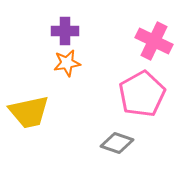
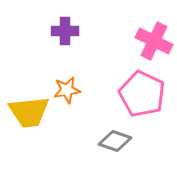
orange star: moved 27 px down
pink pentagon: rotated 18 degrees counterclockwise
yellow trapezoid: rotated 6 degrees clockwise
gray diamond: moved 2 px left, 2 px up
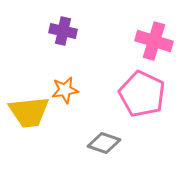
purple cross: moved 2 px left; rotated 12 degrees clockwise
pink cross: rotated 9 degrees counterclockwise
orange star: moved 2 px left
gray diamond: moved 11 px left, 2 px down
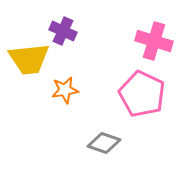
purple cross: rotated 12 degrees clockwise
yellow trapezoid: moved 53 px up
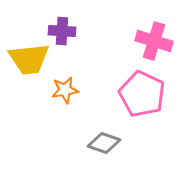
purple cross: moved 1 px left; rotated 20 degrees counterclockwise
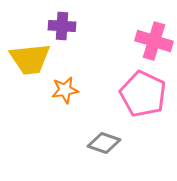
purple cross: moved 5 px up
yellow trapezoid: moved 1 px right
pink pentagon: moved 1 px right
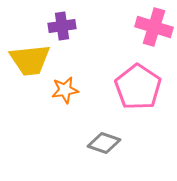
purple cross: rotated 12 degrees counterclockwise
pink cross: moved 14 px up
yellow trapezoid: moved 1 px down
pink pentagon: moved 5 px left, 7 px up; rotated 9 degrees clockwise
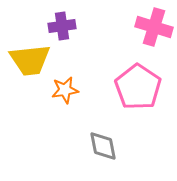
gray diamond: moved 1 px left, 3 px down; rotated 60 degrees clockwise
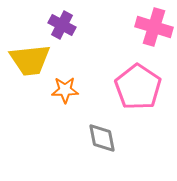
purple cross: moved 1 px up; rotated 36 degrees clockwise
orange star: rotated 8 degrees clockwise
gray diamond: moved 1 px left, 8 px up
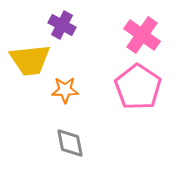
pink cross: moved 12 px left, 8 px down; rotated 18 degrees clockwise
gray diamond: moved 32 px left, 5 px down
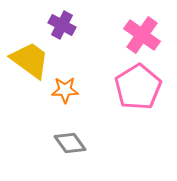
yellow trapezoid: rotated 138 degrees counterclockwise
pink pentagon: rotated 6 degrees clockwise
gray diamond: rotated 24 degrees counterclockwise
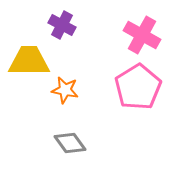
pink cross: rotated 6 degrees counterclockwise
yellow trapezoid: moved 1 px left, 1 px down; rotated 36 degrees counterclockwise
orange star: rotated 12 degrees clockwise
